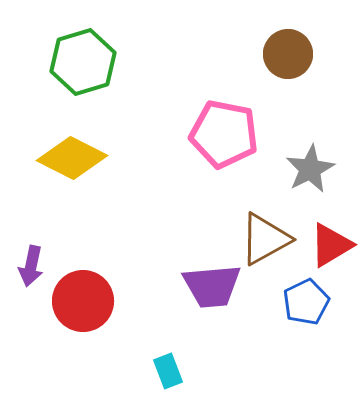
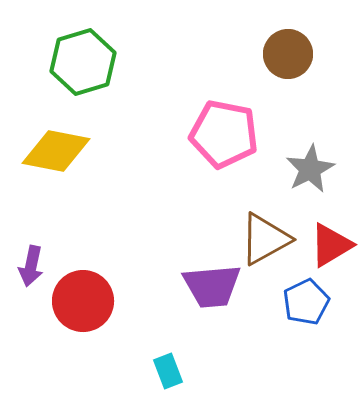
yellow diamond: moved 16 px left, 7 px up; rotated 16 degrees counterclockwise
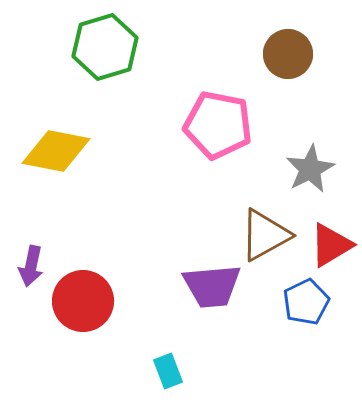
green hexagon: moved 22 px right, 15 px up
pink pentagon: moved 6 px left, 9 px up
brown triangle: moved 4 px up
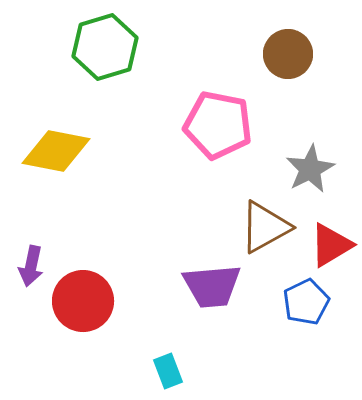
brown triangle: moved 8 px up
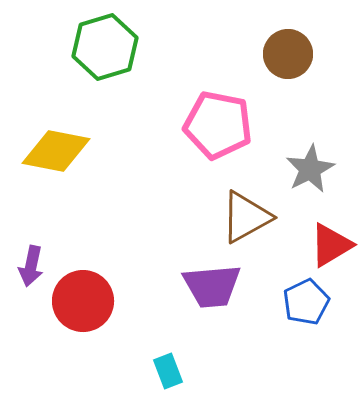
brown triangle: moved 19 px left, 10 px up
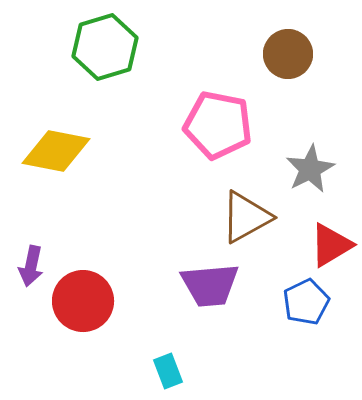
purple trapezoid: moved 2 px left, 1 px up
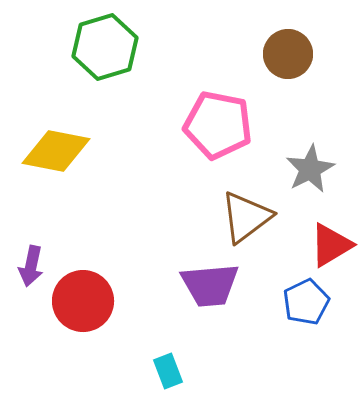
brown triangle: rotated 8 degrees counterclockwise
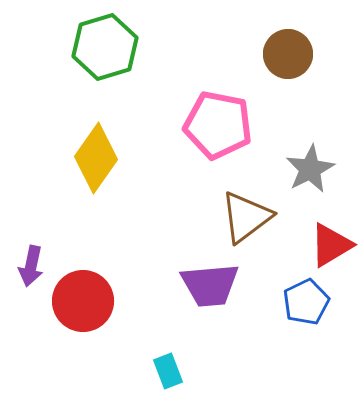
yellow diamond: moved 40 px right, 7 px down; rotated 66 degrees counterclockwise
